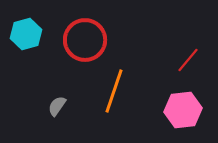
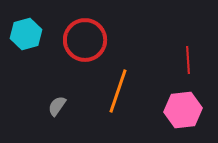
red line: rotated 44 degrees counterclockwise
orange line: moved 4 px right
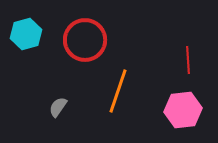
gray semicircle: moved 1 px right, 1 px down
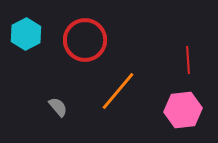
cyan hexagon: rotated 12 degrees counterclockwise
orange line: rotated 21 degrees clockwise
gray semicircle: rotated 105 degrees clockwise
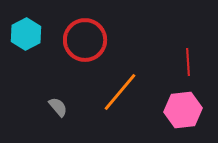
red line: moved 2 px down
orange line: moved 2 px right, 1 px down
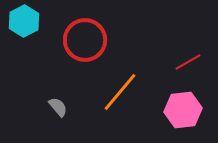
cyan hexagon: moved 2 px left, 13 px up
red line: rotated 64 degrees clockwise
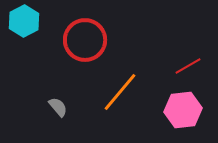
red line: moved 4 px down
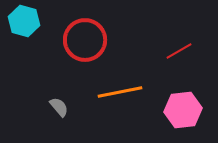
cyan hexagon: rotated 16 degrees counterclockwise
red line: moved 9 px left, 15 px up
orange line: rotated 39 degrees clockwise
gray semicircle: moved 1 px right
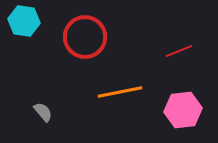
cyan hexagon: rotated 8 degrees counterclockwise
red circle: moved 3 px up
red line: rotated 8 degrees clockwise
gray semicircle: moved 16 px left, 5 px down
